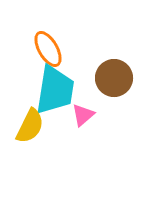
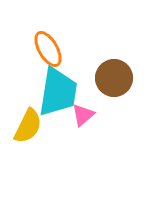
cyan trapezoid: moved 3 px right, 2 px down
yellow semicircle: moved 2 px left
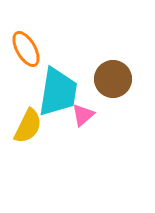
orange ellipse: moved 22 px left
brown circle: moved 1 px left, 1 px down
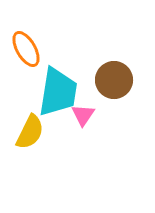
brown circle: moved 1 px right, 1 px down
pink triangle: rotated 15 degrees counterclockwise
yellow semicircle: moved 2 px right, 6 px down
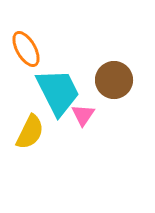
cyan trapezoid: rotated 36 degrees counterclockwise
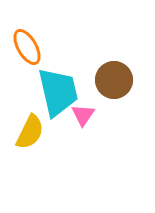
orange ellipse: moved 1 px right, 2 px up
cyan trapezoid: rotated 14 degrees clockwise
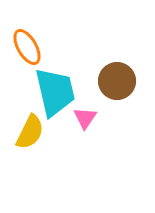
brown circle: moved 3 px right, 1 px down
cyan trapezoid: moved 3 px left
pink triangle: moved 2 px right, 3 px down
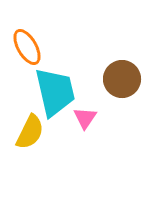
brown circle: moved 5 px right, 2 px up
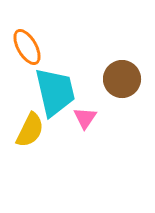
yellow semicircle: moved 2 px up
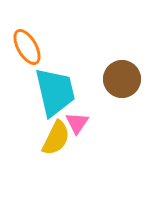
pink triangle: moved 8 px left, 5 px down
yellow semicircle: moved 26 px right, 8 px down
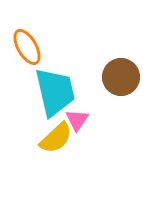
brown circle: moved 1 px left, 2 px up
pink triangle: moved 3 px up
yellow semicircle: rotated 21 degrees clockwise
